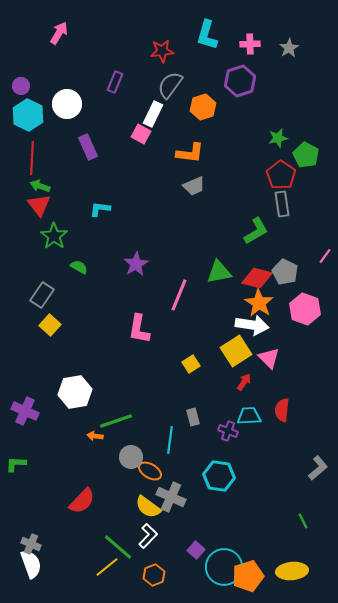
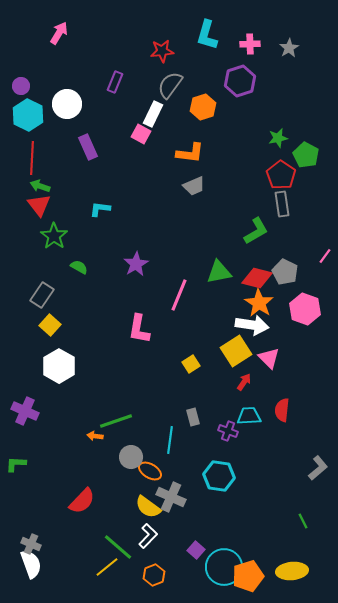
white hexagon at (75, 392): moved 16 px left, 26 px up; rotated 20 degrees counterclockwise
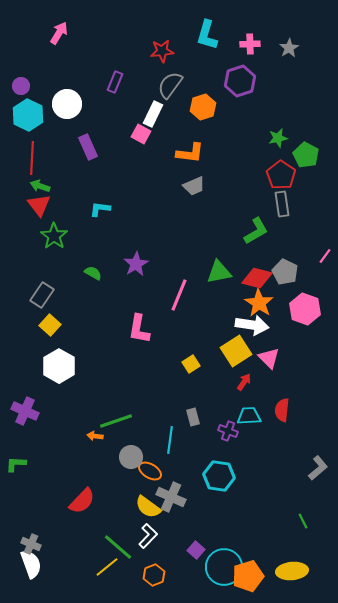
green semicircle at (79, 267): moved 14 px right, 6 px down
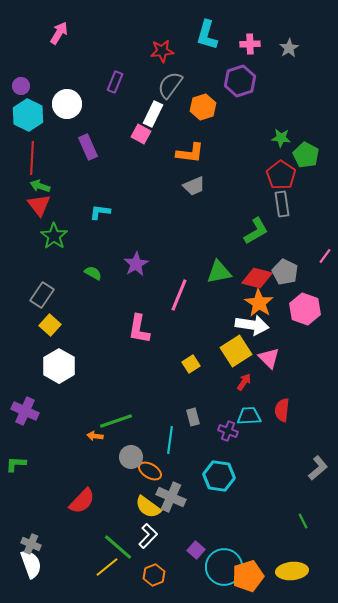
green star at (278, 138): moved 3 px right; rotated 18 degrees clockwise
cyan L-shape at (100, 209): moved 3 px down
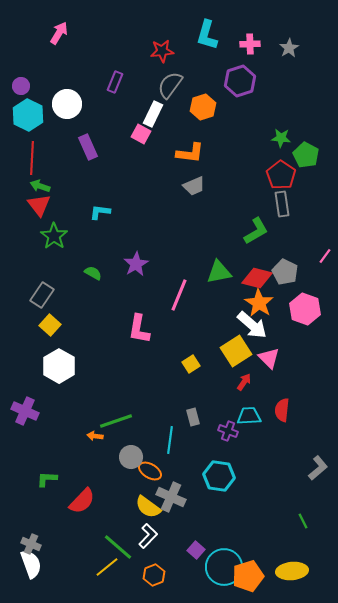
white arrow at (252, 325): rotated 32 degrees clockwise
green L-shape at (16, 464): moved 31 px right, 15 px down
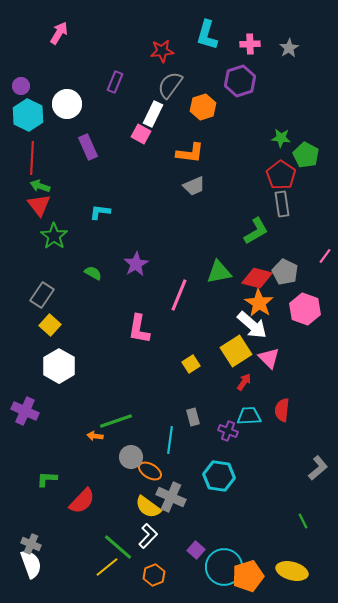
yellow ellipse at (292, 571): rotated 20 degrees clockwise
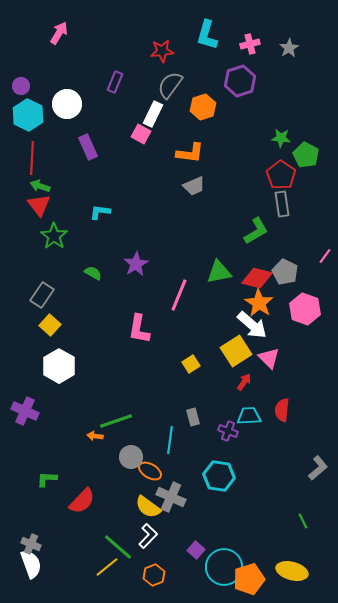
pink cross at (250, 44): rotated 12 degrees counterclockwise
orange pentagon at (248, 576): moved 1 px right, 3 px down
